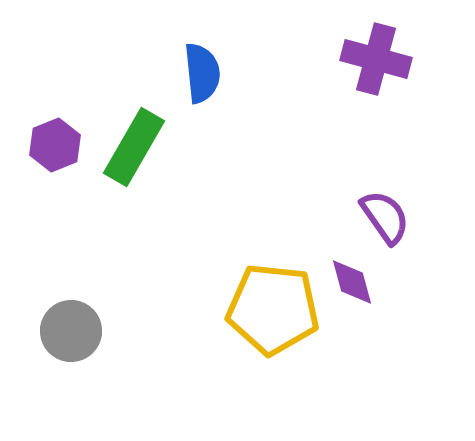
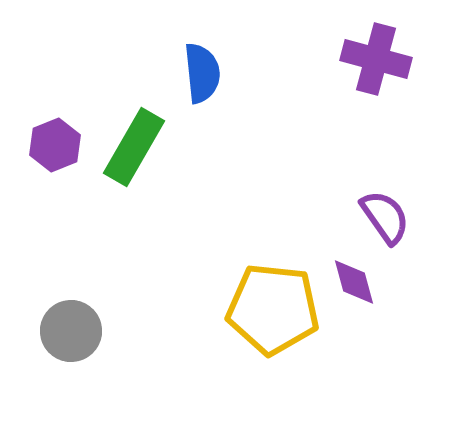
purple diamond: moved 2 px right
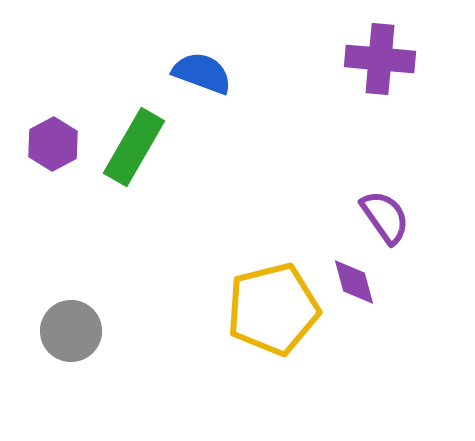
purple cross: moved 4 px right; rotated 10 degrees counterclockwise
blue semicircle: rotated 64 degrees counterclockwise
purple hexagon: moved 2 px left, 1 px up; rotated 6 degrees counterclockwise
yellow pentagon: rotated 20 degrees counterclockwise
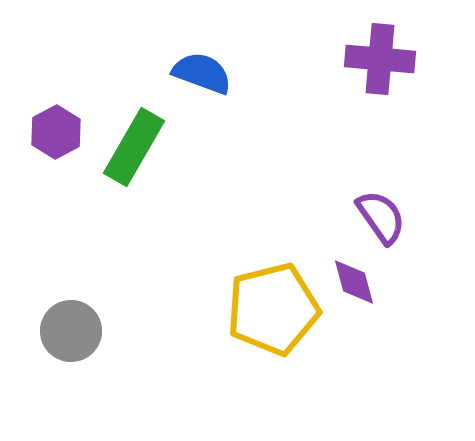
purple hexagon: moved 3 px right, 12 px up
purple semicircle: moved 4 px left
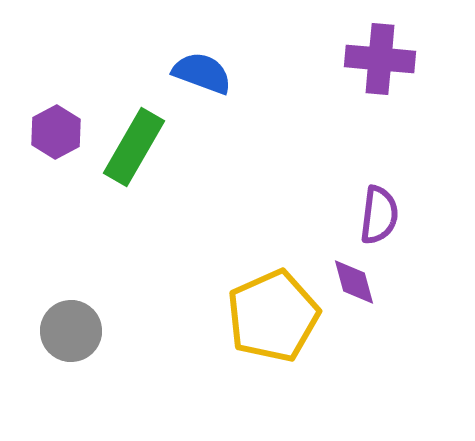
purple semicircle: moved 2 px left, 2 px up; rotated 42 degrees clockwise
yellow pentagon: moved 7 px down; rotated 10 degrees counterclockwise
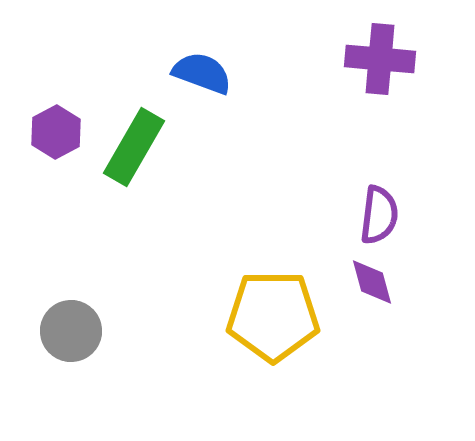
purple diamond: moved 18 px right
yellow pentagon: rotated 24 degrees clockwise
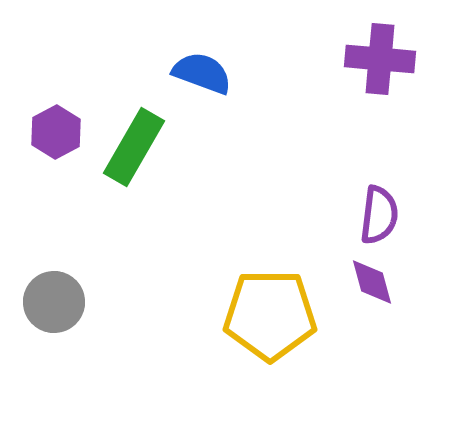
yellow pentagon: moved 3 px left, 1 px up
gray circle: moved 17 px left, 29 px up
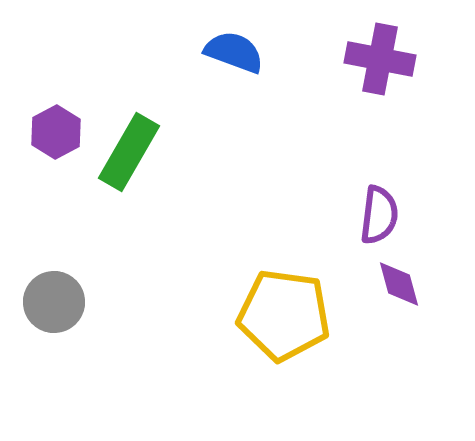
purple cross: rotated 6 degrees clockwise
blue semicircle: moved 32 px right, 21 px up
green rectangle: moved 5 px left, 5 px down
purple diamond: moved 27 px right, 2 px down
yellow pentagon: moved 14 px right; rotated 8 degrees clockwise
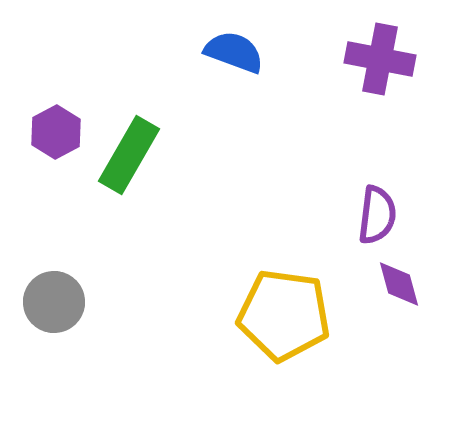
green rectangle: moved 3 px down
purple semicircle: moved 2 px left
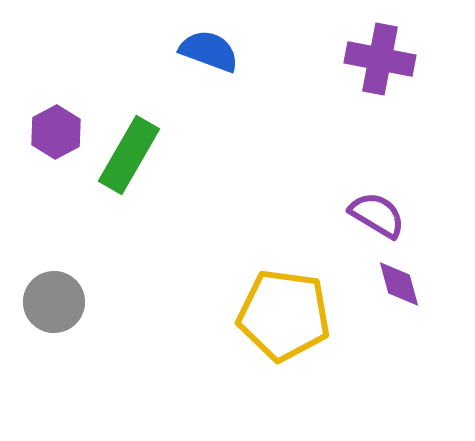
blue semicircle: moved 25 px left, 1 px up
purple semicircle: rotated 66 degrees counterclockwise
